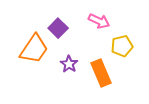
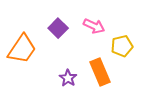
pink arrow: moved 5 px left, 5 px down
orange trapezoid: moved 12 px left
purple star: moved 1 px left, 14 px down
orange rectangle: moved 1 px left, 1 px up
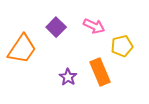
purple square: moved 2 px left, 1 px up
purple star: moved 1 px up
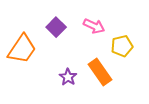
orange rectangle: rotated 12 degrees counterclockwise
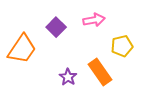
pink arrow: moved 6 px up; rotated 35 degrees counterclockwise
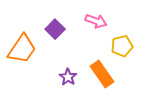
pink arrow: moved 2 px right, 1 px down; rotated 30 degrees clockwise
purple square: moved 1 px left, 2 px down
orange rectangle: moved 2 px right, 2 px down
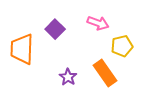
pink arrow: moved 2 px right, 2 px down
orange trapezoid: rotated 148 degrees clockwise
orange rectangle: moved 3 px right, 1 px up
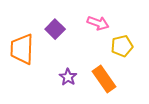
orange rectangle: moved 1 px left, 6 px down
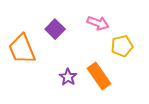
orange trapezoid: rotated 24 degrees counterclockwise
orange rectangle: moved 5 px left, 3 px up
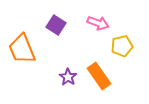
purple square: moved 1 px right, 4 px up; rotated 12 degrees counterclockwise
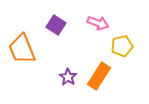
orange rectangle: rotated 68 degrees clockwise
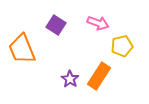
purple star: moved 2 px right, 2 px down
